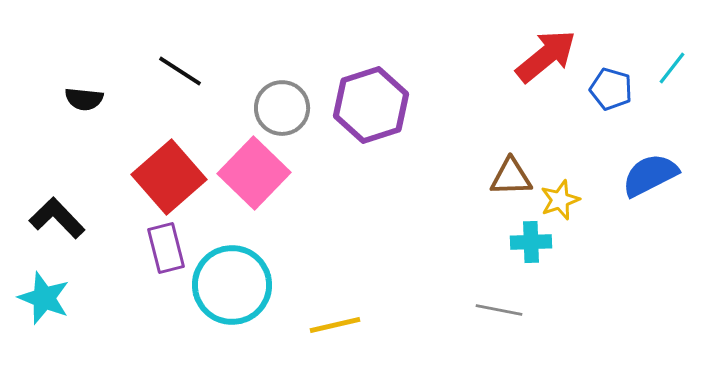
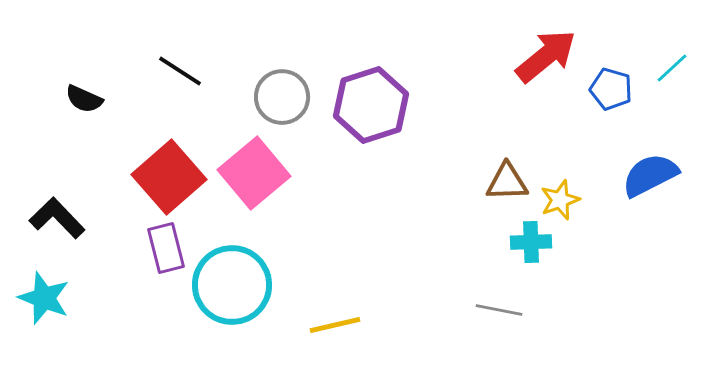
cyan line: rotated 9 degrees clockwise
black semicircle: rotated 18 degrees clockwise
gray circle: moved 11 px up
pink square: rotated 6 degrees clockwise
brown triangle: moved 4 px left, 5 px down
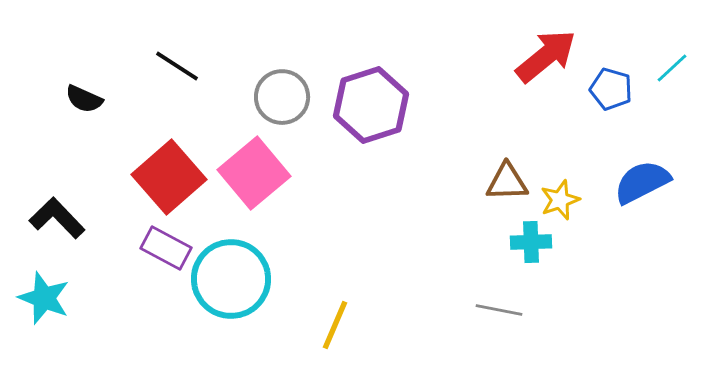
black line: moved 3 px left, 5 px up
blue semicircle: moved 8 px left, 7 px down
purple rectangle: rotated 48 degrees counterclockwise
cyan circle: moved 1 px left, 6 px up
yellow line: rotated 54 degrees counterclockwise
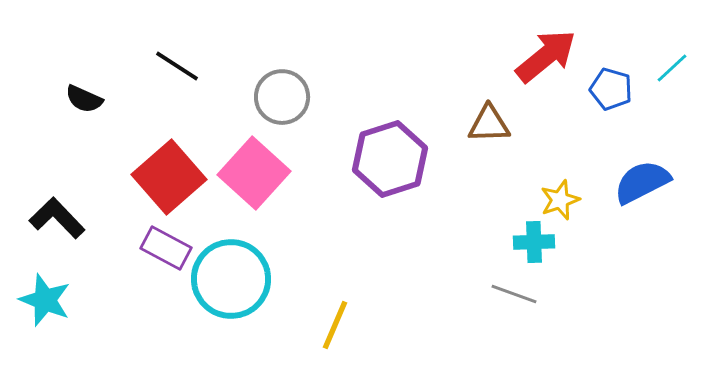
purple hexagon: moved 19 px right, 54 px down
pink square: rotated 8 degrees counterclockwise
brown triangle: moved 18 px left, 58 px up
cyan cross: moved 3 px right
cyan star: moved 1 px right, 2 px down
gray line: moved 15 px right, 16 px up; rotated 9 degrees clockwise
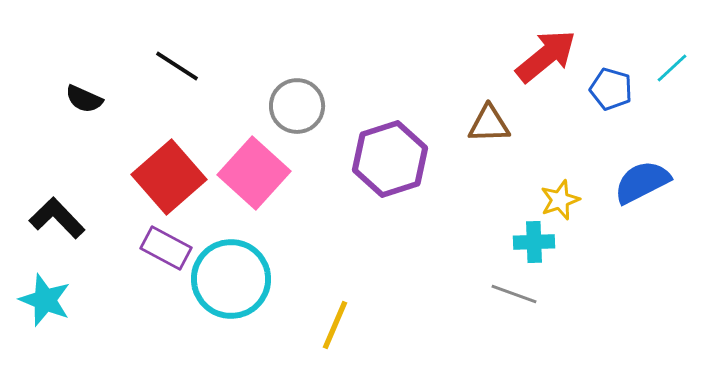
gray circle: moved 15 px right, 9 px down
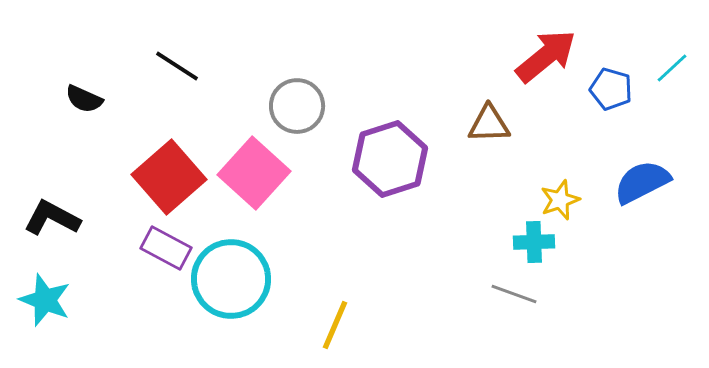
black L-shape: moved 5 px left; rotated 18 degrees counterclockwise
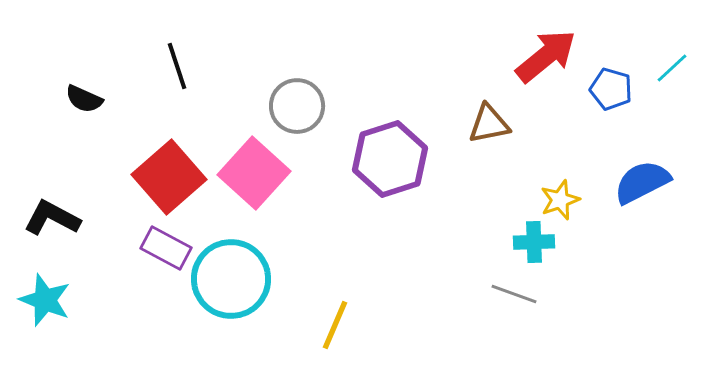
black line: rotated 39 degrees clockwise
brown triangle: rotated 9 degrees counterclockwise
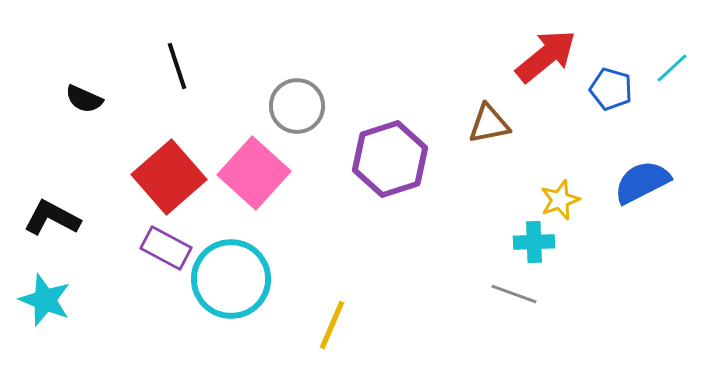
yellow line: moved 3 px left
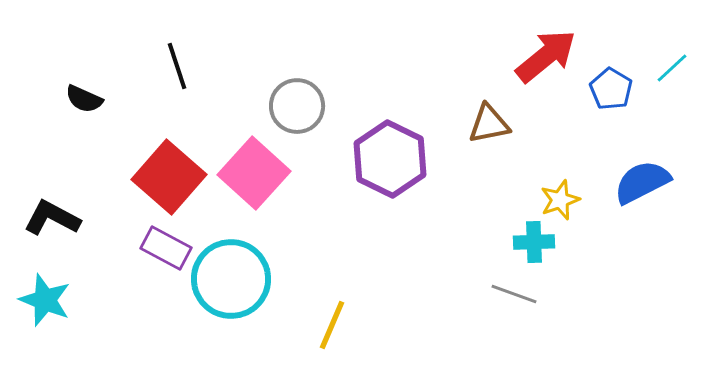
blue pentagon: rotated 15 degrees clockwise
purple hexagon: rotated 16 degrees counterclockwise
red square: rotated 8 degrees counterclockwise
